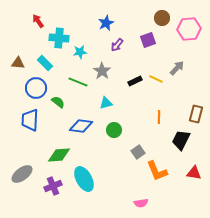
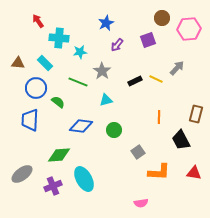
cyan triangle: moved 3 px up
black trapezoid: rotated 55 degrees counterclockwise
orange L-shape: moved 2 px right, 1 px down; rotated 65 degrees counterclockwise
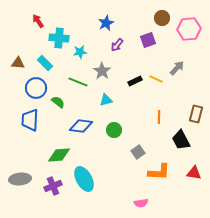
gray ellipse: moved 2 px left, 5 px down; rotated 30 degrees clockwise
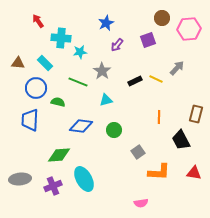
cyan cross: moved 2 px right
green semicircle: rotated 24 degrees counterclockwise
